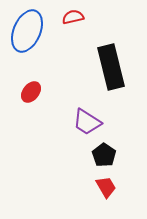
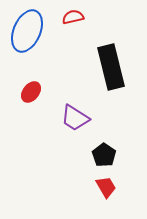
purple trapezoid: moved 12 px left, 4 px up
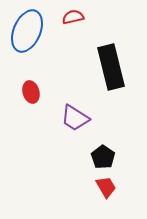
red ellipse: rotated 55 degrees counterclockwise
black pentagon: moved 1 px left, 2 px down
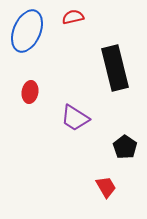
black rectangle: moved 4 px right, 1 px down
red ellipse: moved 1 px left; rotated 25 degrees clockwise
black pentagon: moved 22 px right, 10 px up
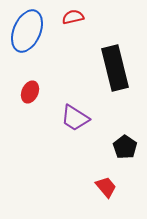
red ellipse: rotated 15 degrees clockwise
red trapezoid: rotated 10 degrees counterclockwise
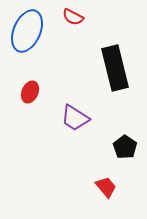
red semicircle: rotated 140 degrees counterclockwise
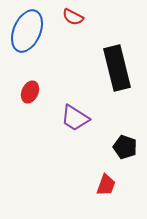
black rectangle: moved 2 px right
black pentagon: rotated 15 degrees counterclockwise
red trapezoid: moved 2 px up; rotated 60 degrees clockwise
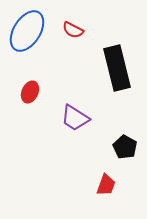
red semicircle: moved 13 px down
blue ellipse: rotated 9 degrees clockwise
black pentagon: rotated 10 degrees clockwise
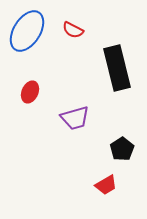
purple trapezoid: rotated 48 degrees counterclockwise
black pentagon: moved 3 px left, 2 px down; rotated 10 degrees clockwise
red trapezoid: rotated 40 degrees clockwise
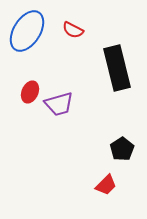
purple trapezoid: moved 16 px left, 14 px up
red trapezoid: rotated 15 degrees counterclockwise
